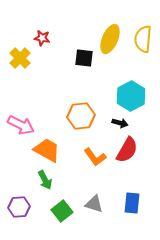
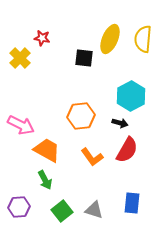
orange L-shape: moved 3 px left
gray triangle: moved 6 px down
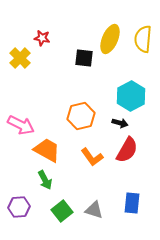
orange hexagon: rotated 8 degrees counterclockwise
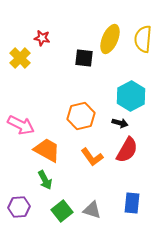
gray triangle: moved 2 px left
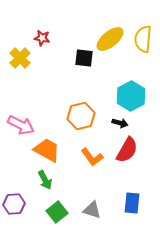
yellow ellipse: rotated 28 degrees clockwise
purple hexagon: moved 5 px left, 3 px up
green square: moved 5 px left, 1 px down
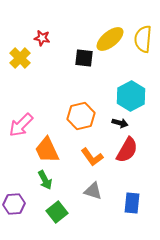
pink arrow: rotated 108 degrees clockwise
orange trapezoid: rotated 144 degrees counterclockwise
gray triangle: moved 1 px right, 19 px up
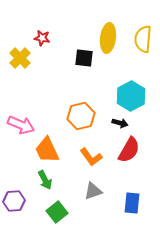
yellow ellipse: moved 2 px left, 1 px up; rotated 44 degrees counterclockwise
pink arrow: rotated 112 degrees counterclockwise
red semicircle: moved 2 px right
orange L-shape: moved 1 px left
gray triangle: rotated 36 degrees counterclockwise
purple hexagon: moved 3 px up
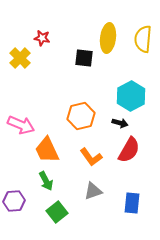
green arrow: moved 1 px right, 1 px down
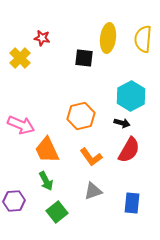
black arrow: moved 2 px right
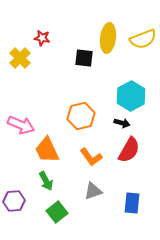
yellow semicircle: rotated 116 degrees counterclockwise
